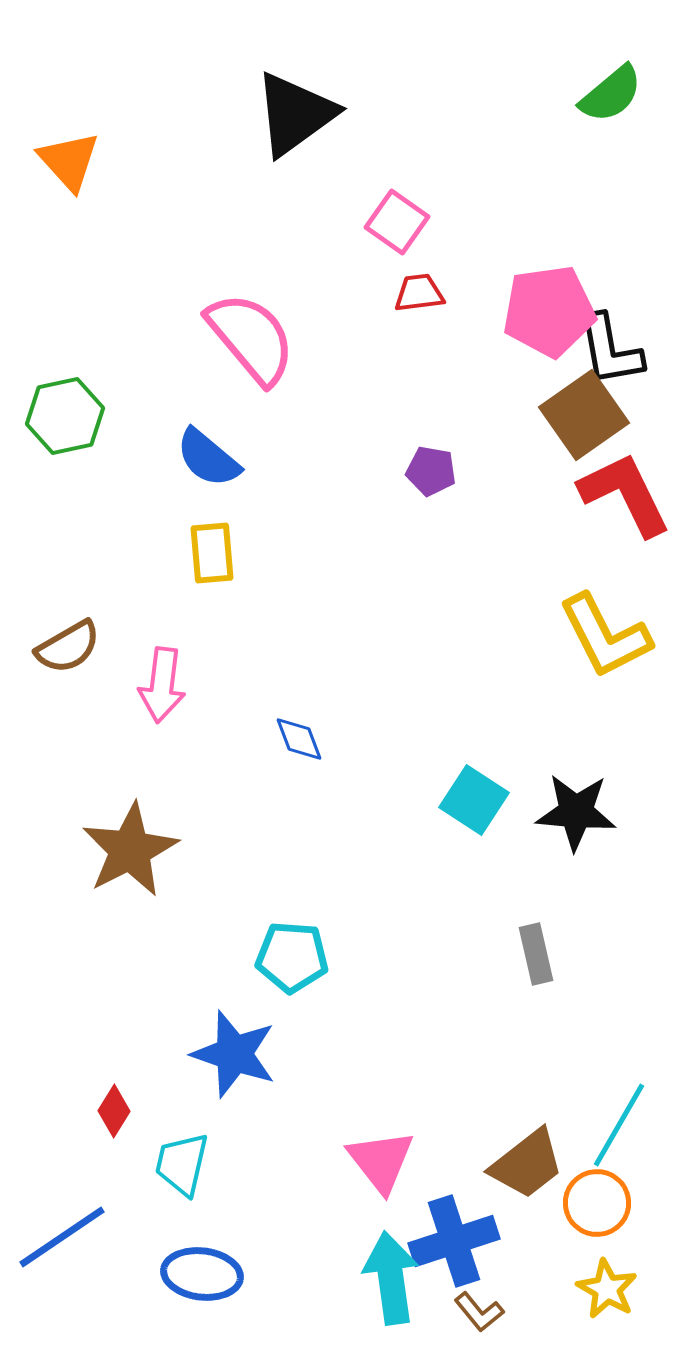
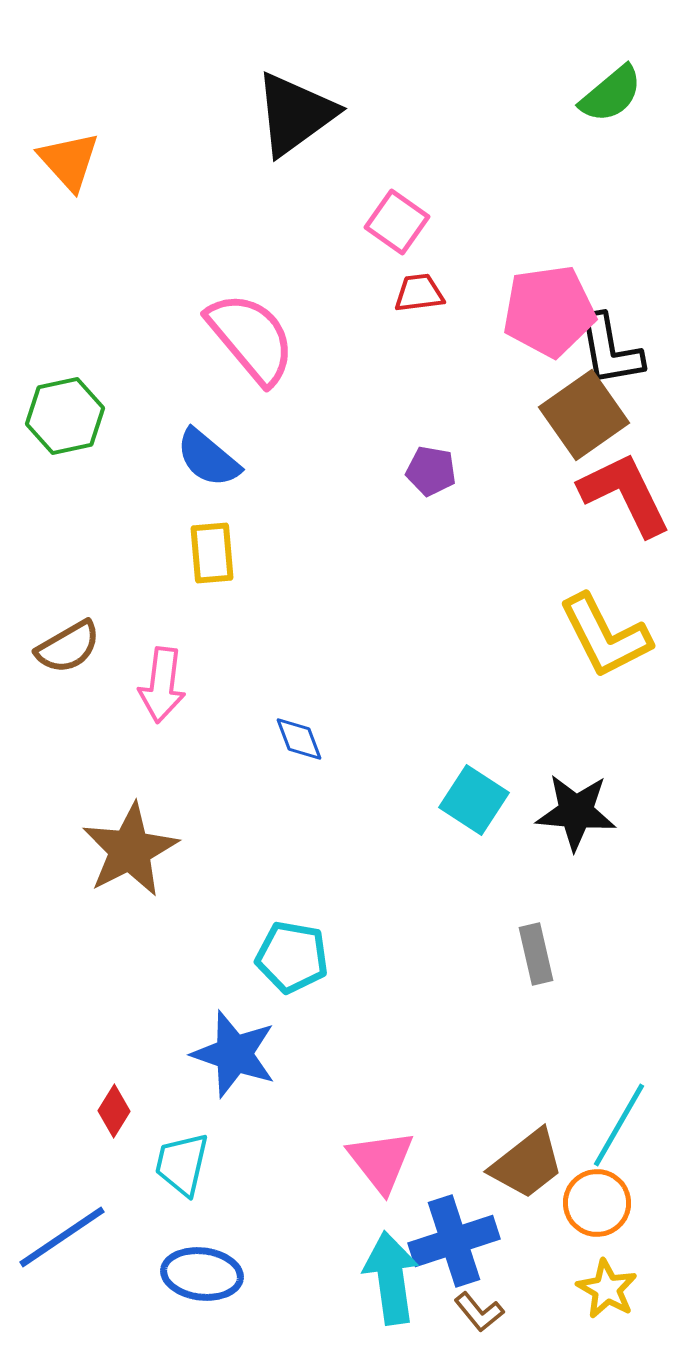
cyan pentagon: rotated 6 degrees clockwise
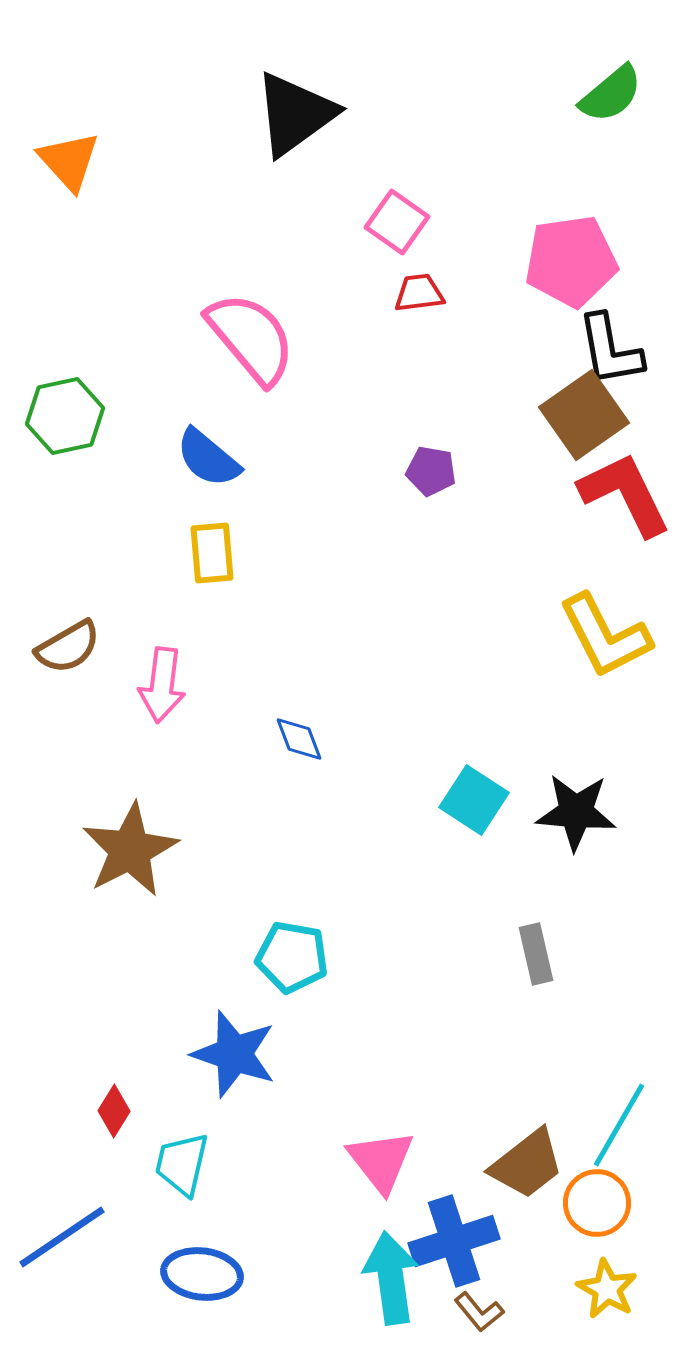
pink pentagon: moved 22 px right, 50 px up
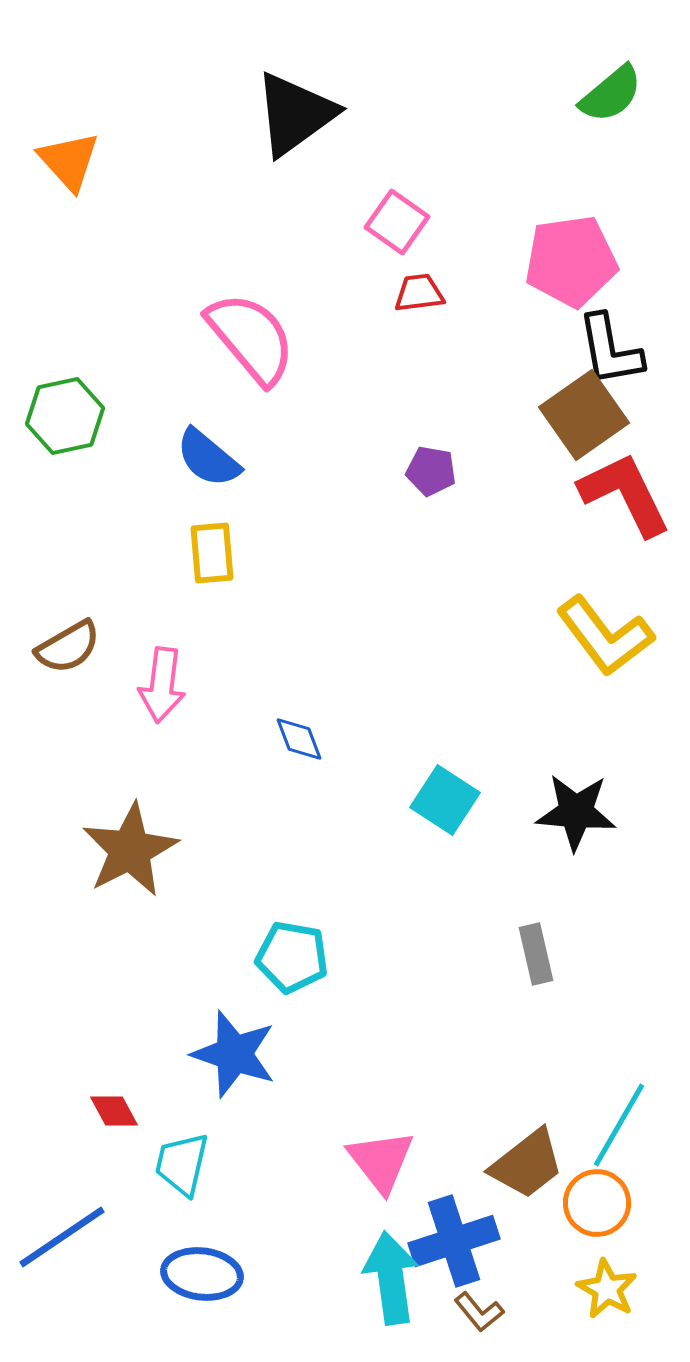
yellow L-shape: rotated 10 degrees counterclockwise
cyan square: moved 29 px left
red diamond: rotated 60 degrees counterclockwise
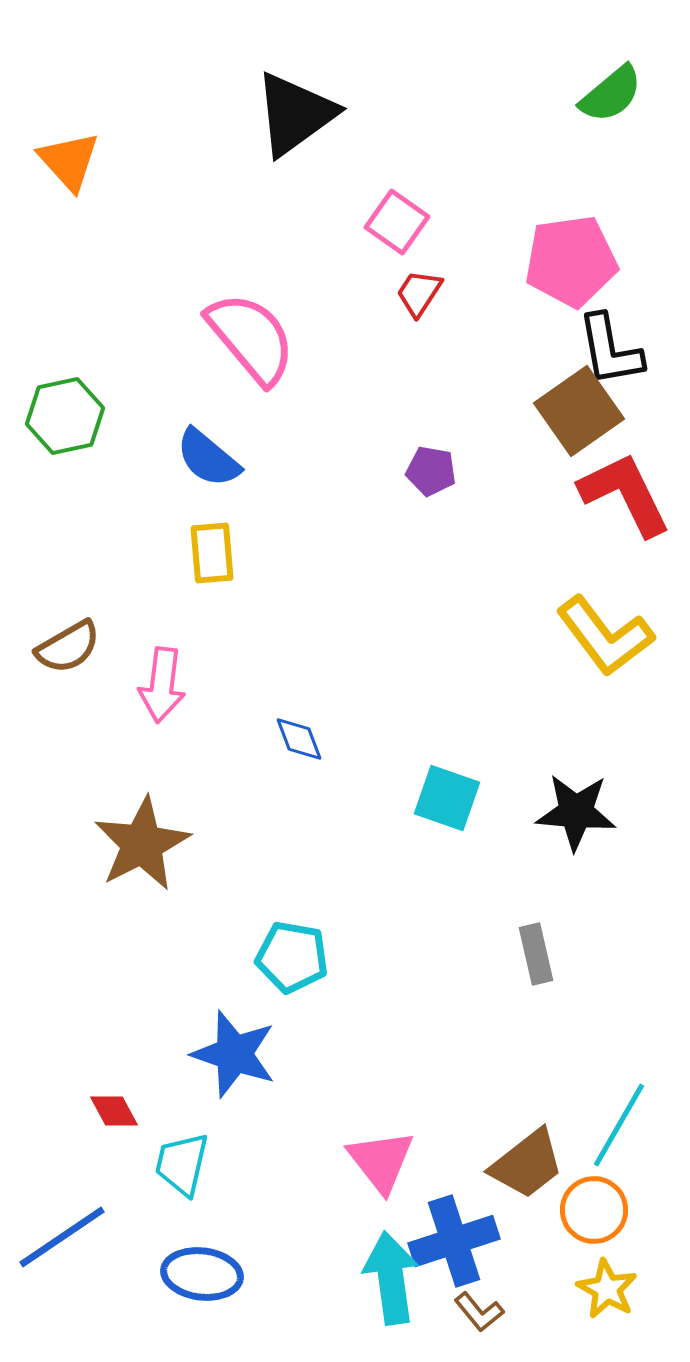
red trapezoid: rotated 50 degrees counterclockwise
brown square: moved 5 px left, 4 px up
cyan square: moved 2 px right, 2 px up; rotated 14 degrees counterclockwise
brown star: moved 12 px right, 6 px up
orange circle: moved 3 px left, 7 px down
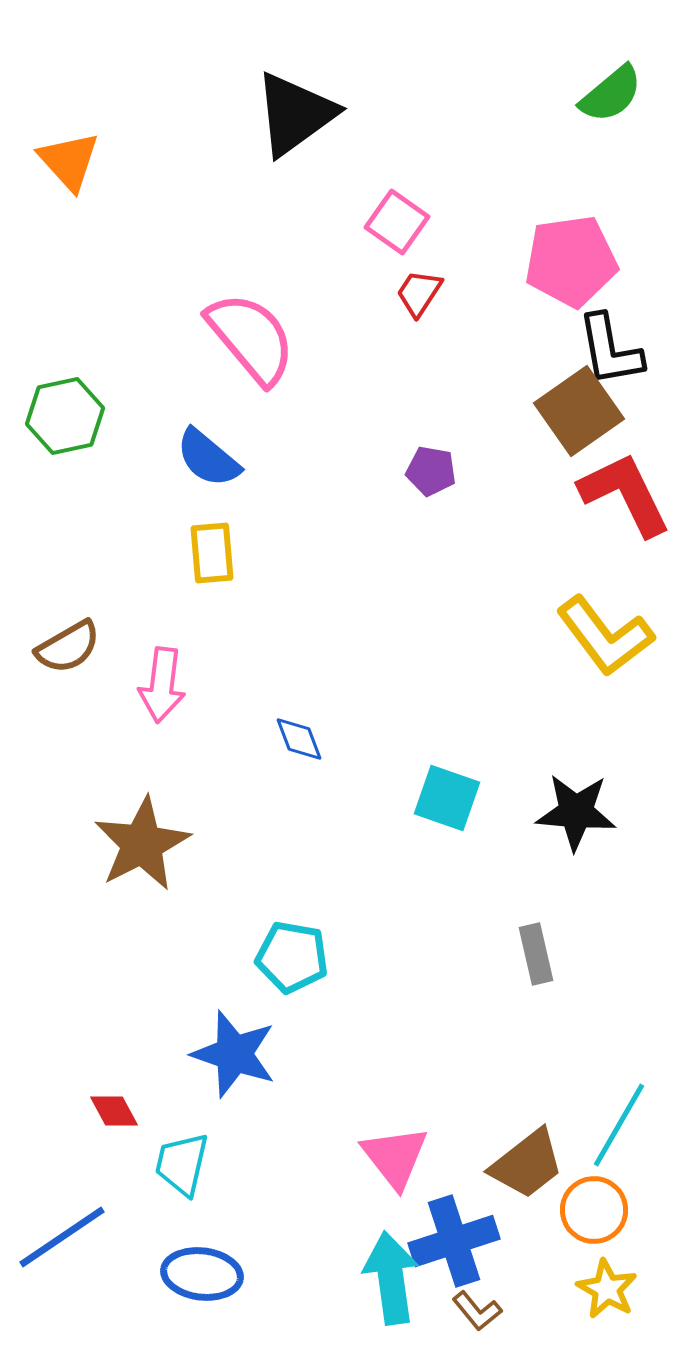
pink triangle: moved 14 px right, 4 px up
brown L-shape: moved 2 px left, 1 px up
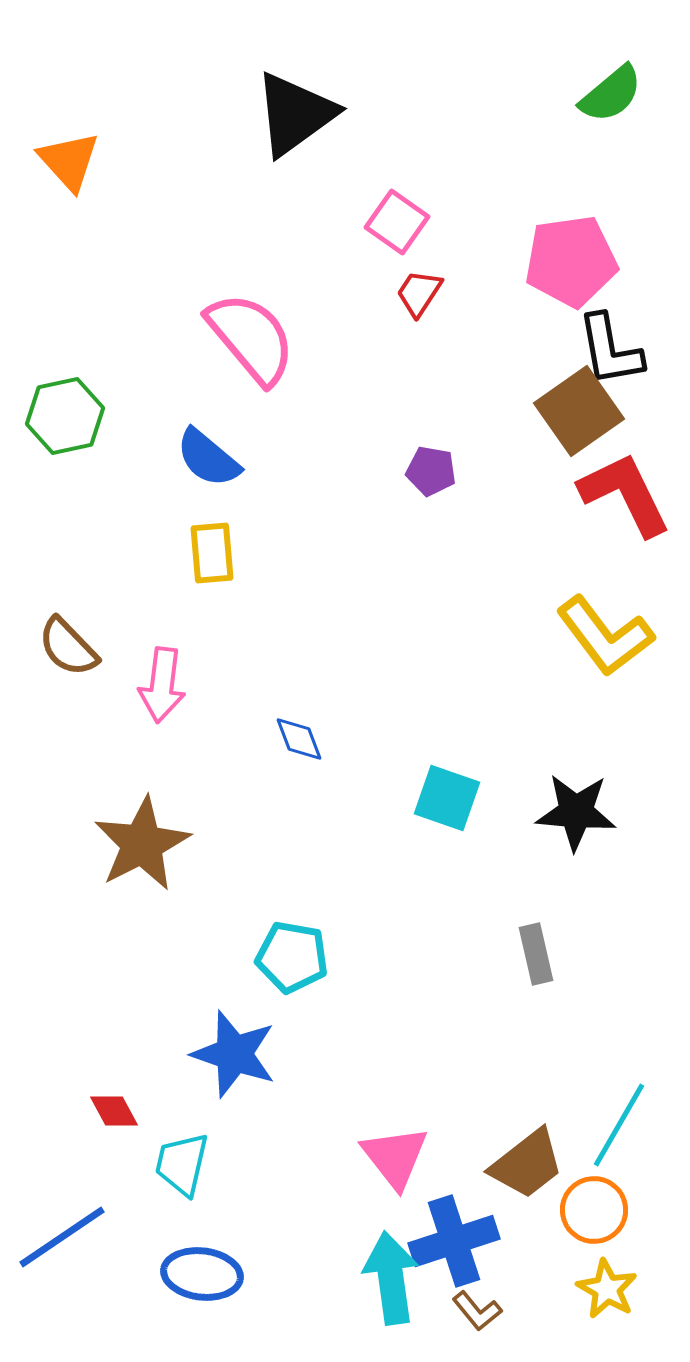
brown semicircle: rotated 76 degrees clockwise
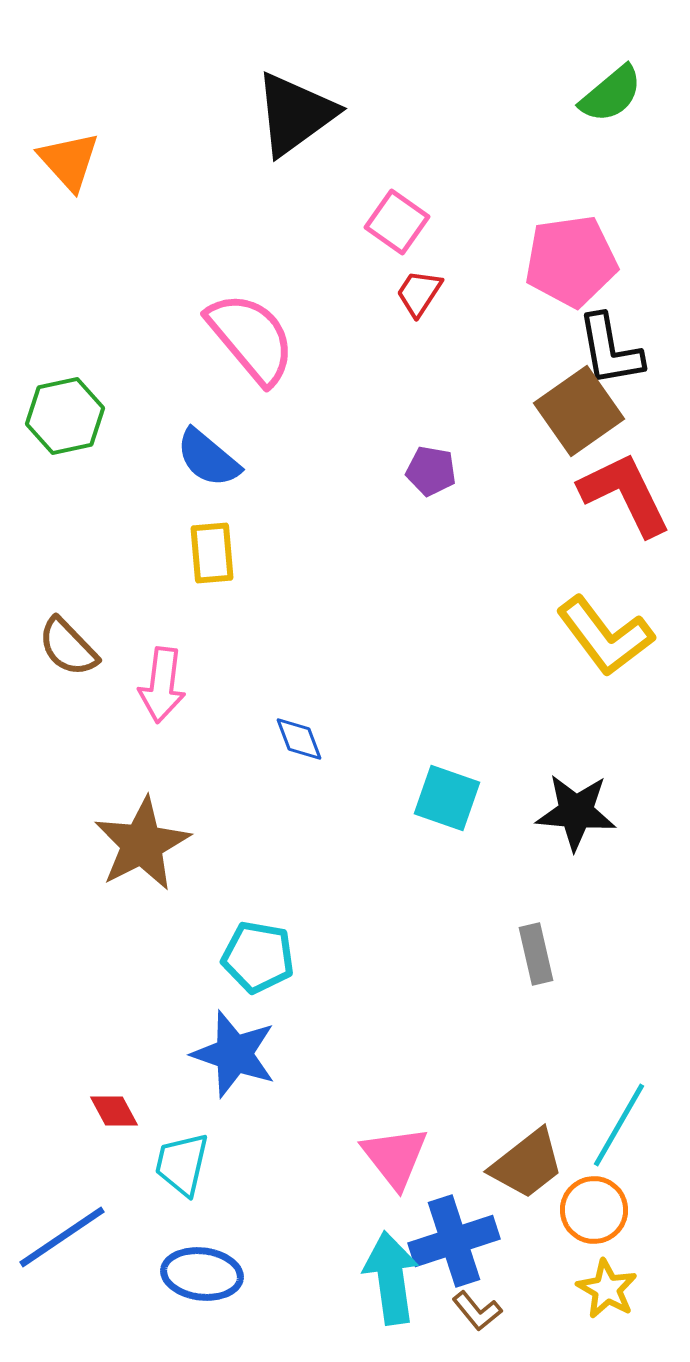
cyan pentagon: moved 34 px left
